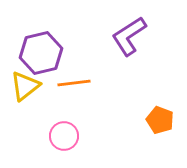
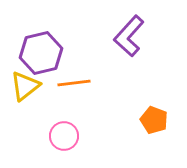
purple L-shape: rotated 15 degrees counterclockwise
orange pentagon: moved 6 px left
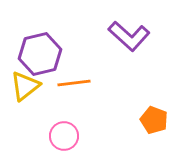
purple L-shape: rotated 90 degrees counterclockwise
purple hexagon: moved 1 px left, 1 px down
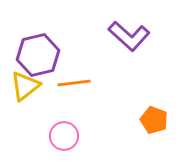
purple hexagon: moved 2 px left, 1 px down
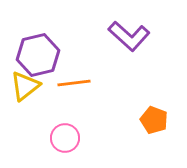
pink circle: moved 1 px right, 2 px down
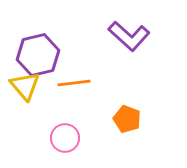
yellow triangle: rotated 32 degrees counterclockwise
orange pentagon: moved 27 px left, 1 px up
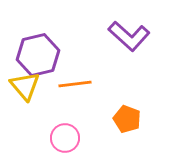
orange line: moved 1 px right, 1 px down
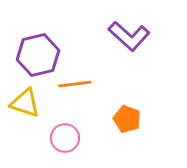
yellow triangle: moved 17 px down; rotated 32 degrees counterclockwise
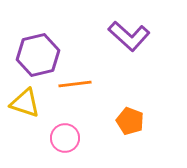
orange pentagon: moved 3 px right, 2 px down
